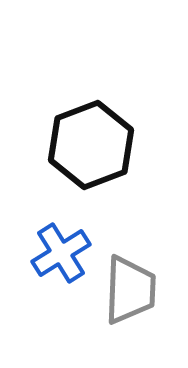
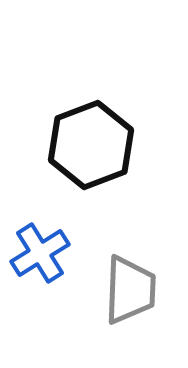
blue cross: moved 21 px left
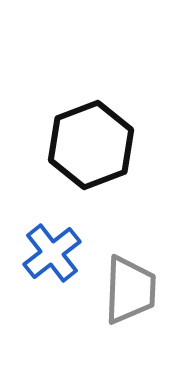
blue cross: moved 12 px right; rotated 6 degrees counterclockwise
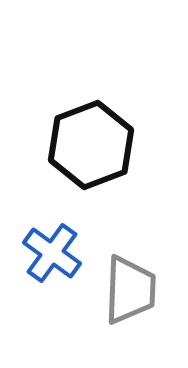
blue cross: rotated 16 degrees counterclockwise
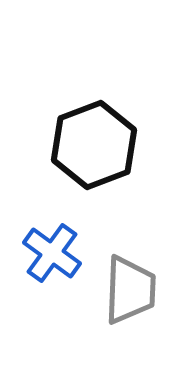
black hexagon: moved 3 px right
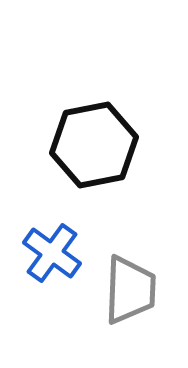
black hexagon: rotated 10 degrees clockwise
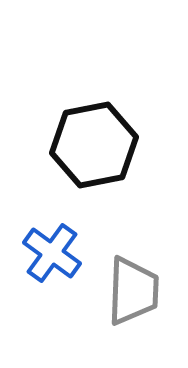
gray trapezoid: moved 3 px right, 1 px down
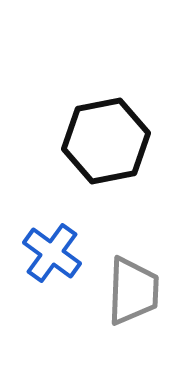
black hexagon: moved 12 px right, 4 px up
